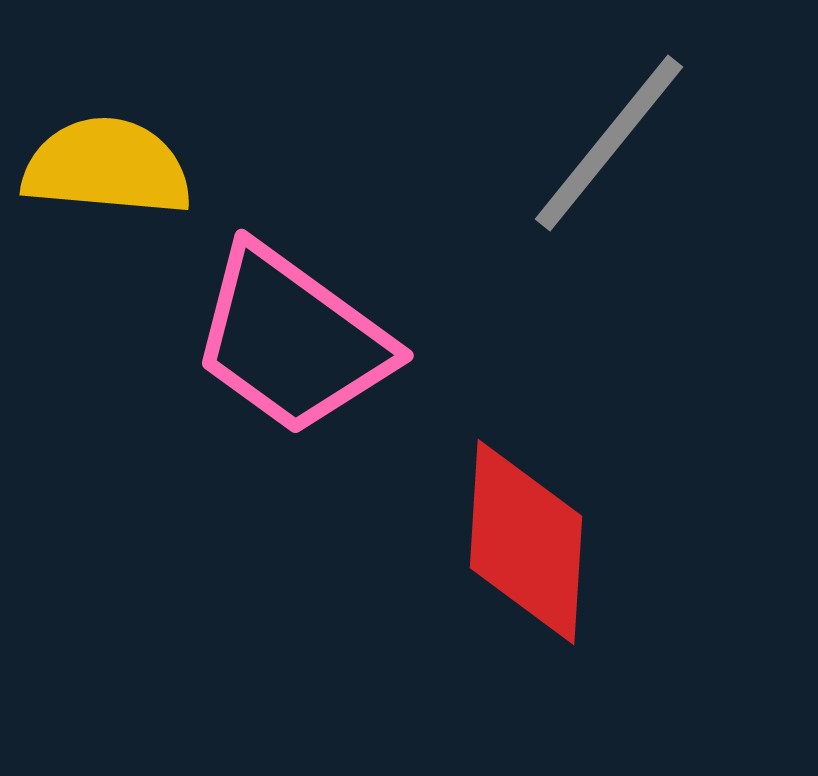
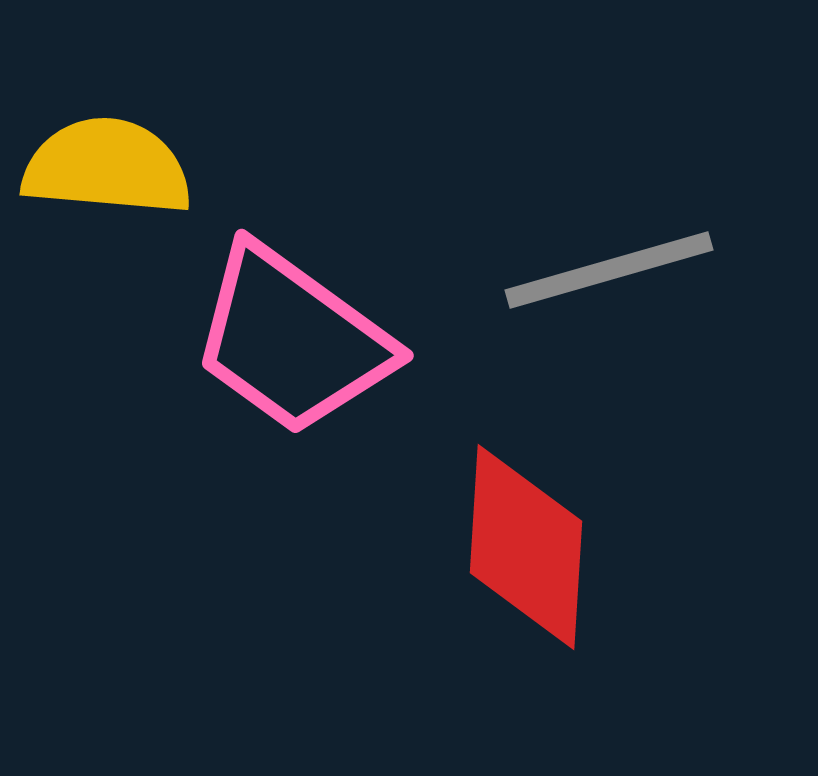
gray line: moved 127 px down; rotated 35 degrees clockwise
red diamond: moved 5 px down
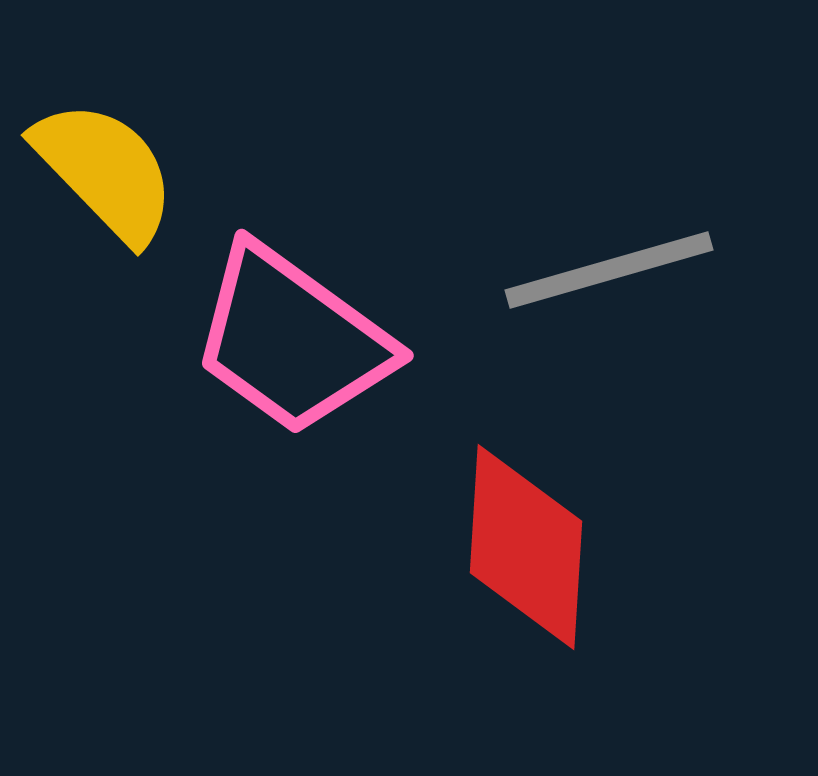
yellow semicircle: moved 2 px left, 4 px down; rotated 41 degrees clockwise
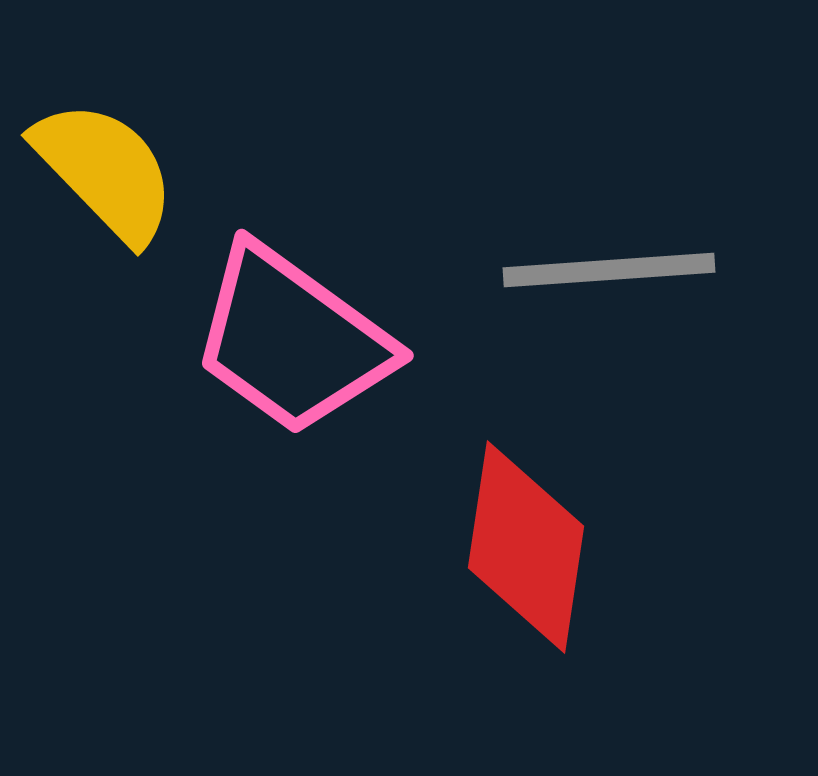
gray line: rotated 12 degrees clockwise
red diamond: rotated 5 degrees clockwise
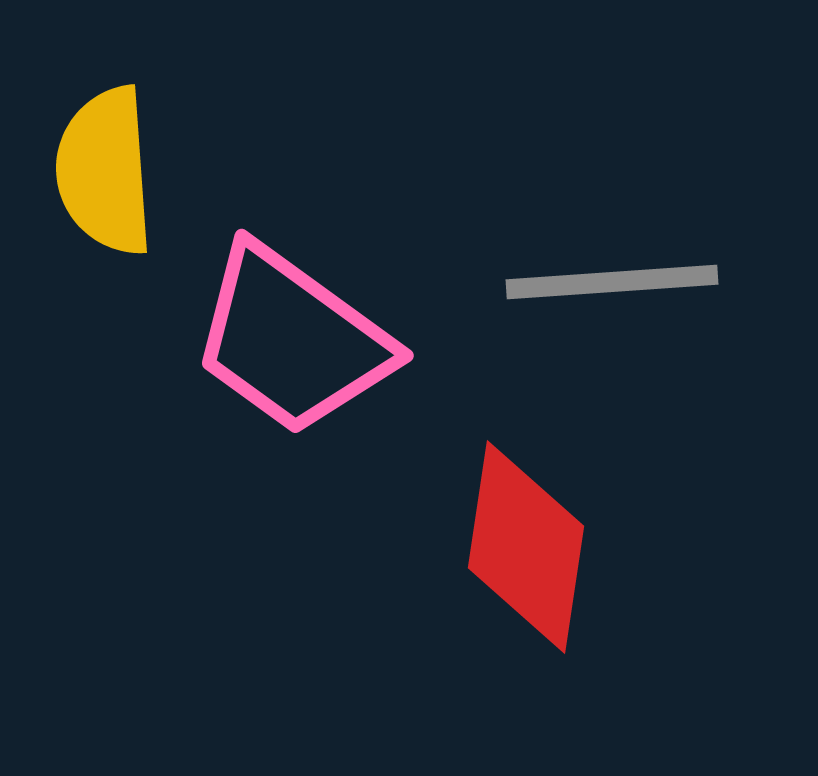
yellow semicircle: rotated 140 degrees counterclockwise
gray line: moved 3 px right, 12 px down
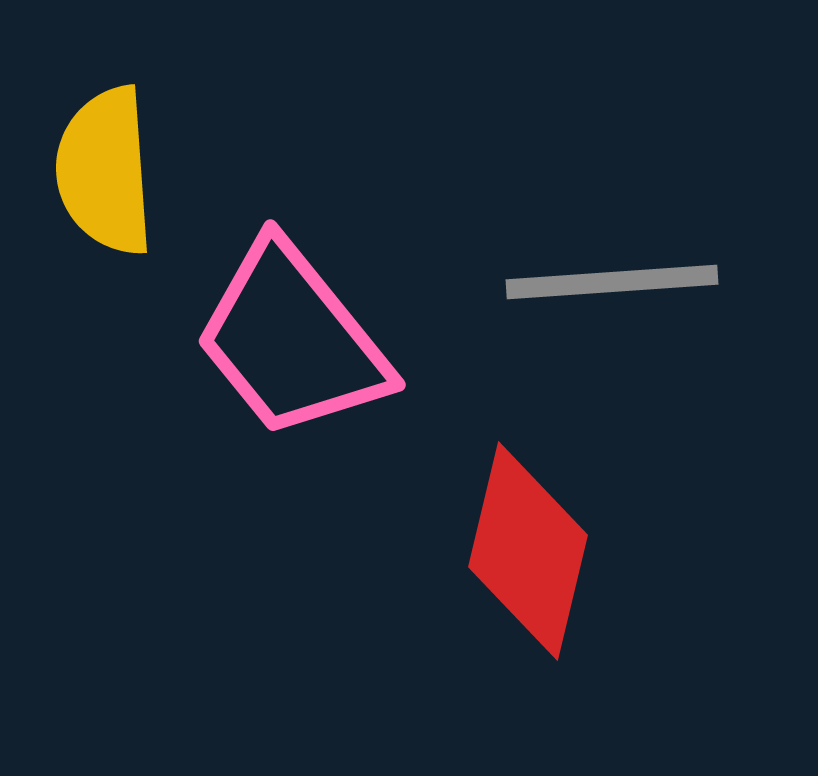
pink trapezoid: rotated 15 degrees clockwise
red diamond: moved 2 px right, 4 px down; rotated 5 degrees clockwise
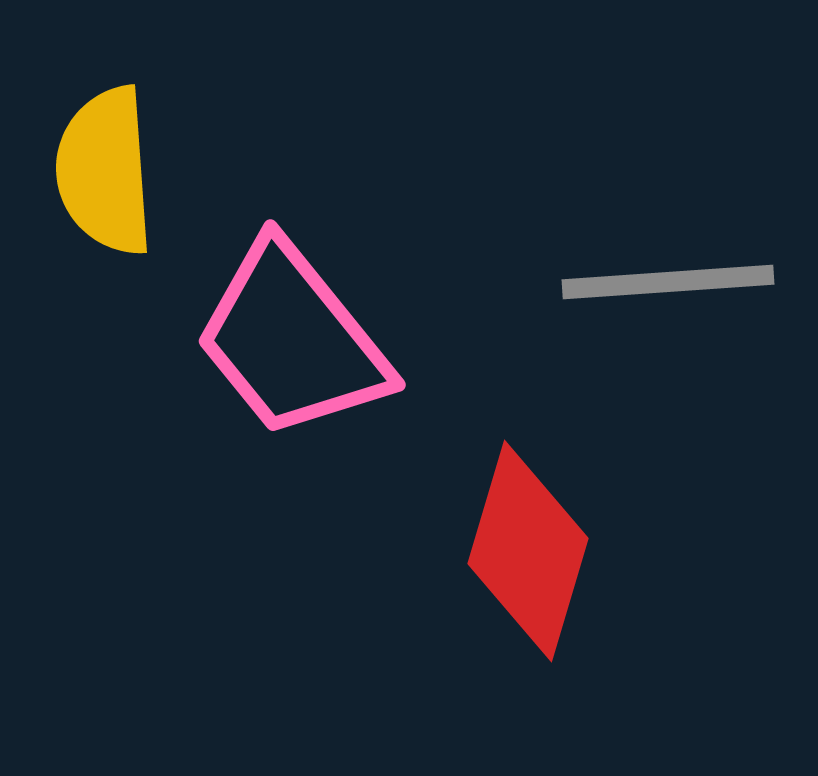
gray line: moved 56 px right
red diamond: rotated 3 degrees clockwise
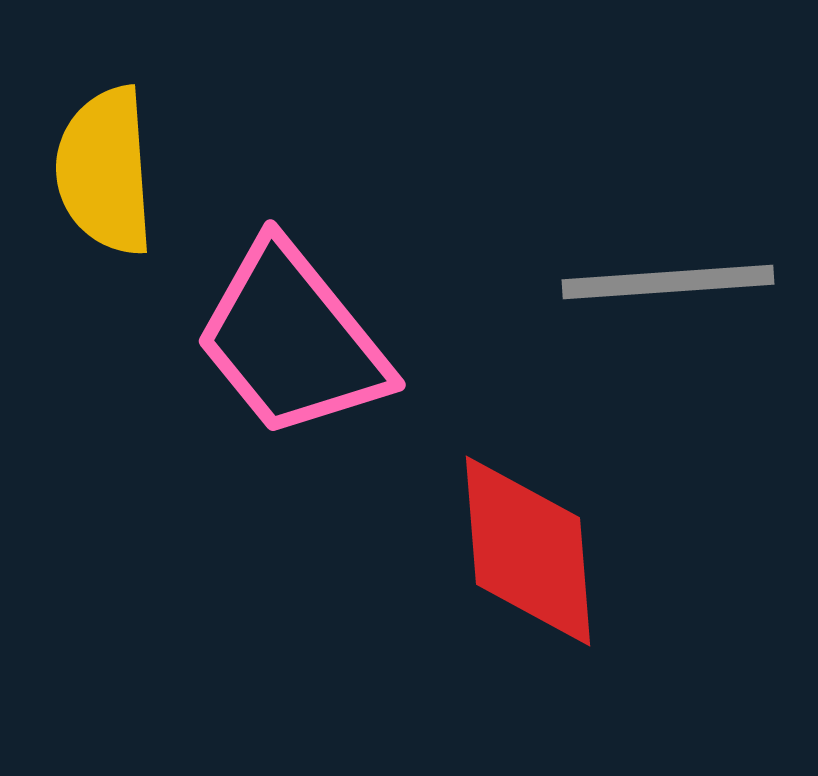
red diamond: rotated 21 degrees counterclockwise
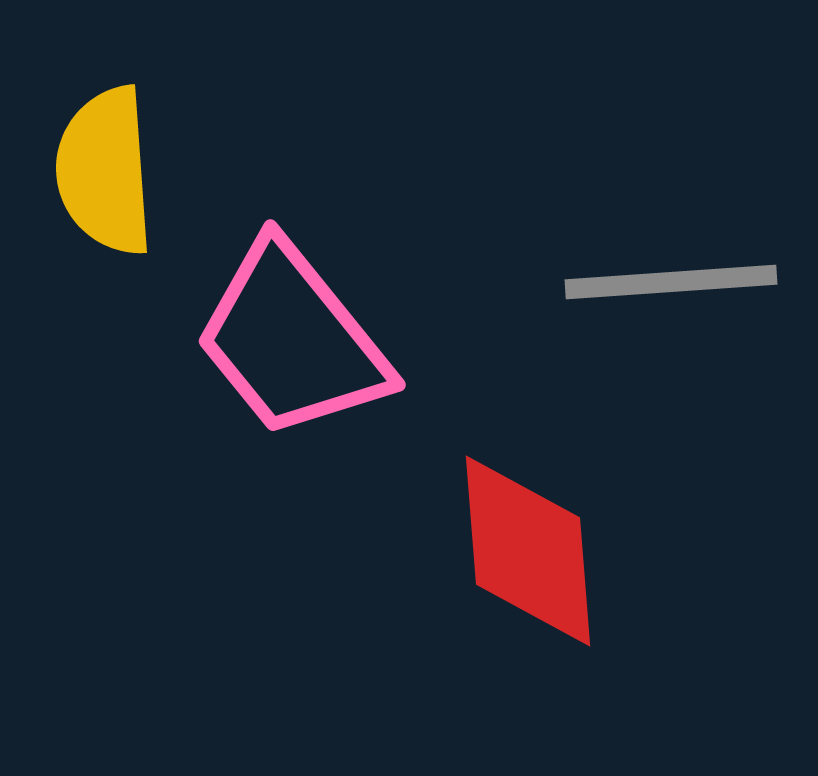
gray line: moved 3 px right
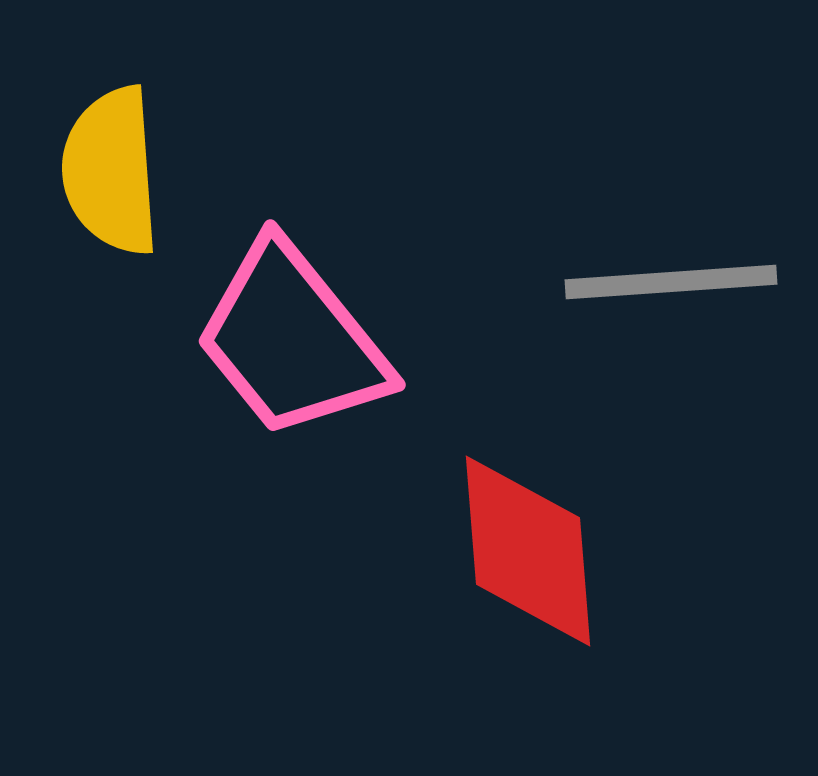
yellow semicircle: moved 6 px right
